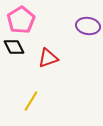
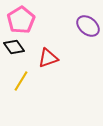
purple ellipse: rotated 30 degrees clockwise
black diamond: rotated 10 degrees counterclockwise
yellow line: moved 10 px left, 20 px up
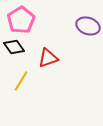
purple ellipse: rotated 20 degrees counterclockwise
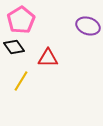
red triangle: rotated 20 degrees clockwise
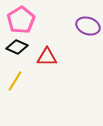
black diamond: moved 3 px right; rotated 30 degrees counterclockwise
red triangle: moved 1 px left, 1 px up
yellow line: moved 6 px left
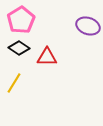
black diamond: moved 2 px right, 1 px down; rotated 10 degrees clockwise
yellow line: moved 1 px left, 2 px down
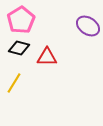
purple ellipse: rotated 15 degrees clockwise
black diamond: rotated 20 degrees counterclockwise
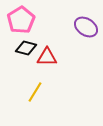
purple ellipse: moved 2 px left, 1 px down
black diamond: moved 7 px right
yellow line: moved 21 px right, 9 px down
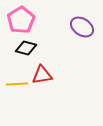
purple ellipse: moved 4 px left
red triangle: moved 5 px left, 18 px down; rotated 10 degrees counterclockwise
yellow line: moved 18 px left, 8 px up; rotated 55 degrees clockwise
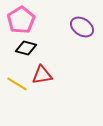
yellow line: rotated 35 degrees clockwise
